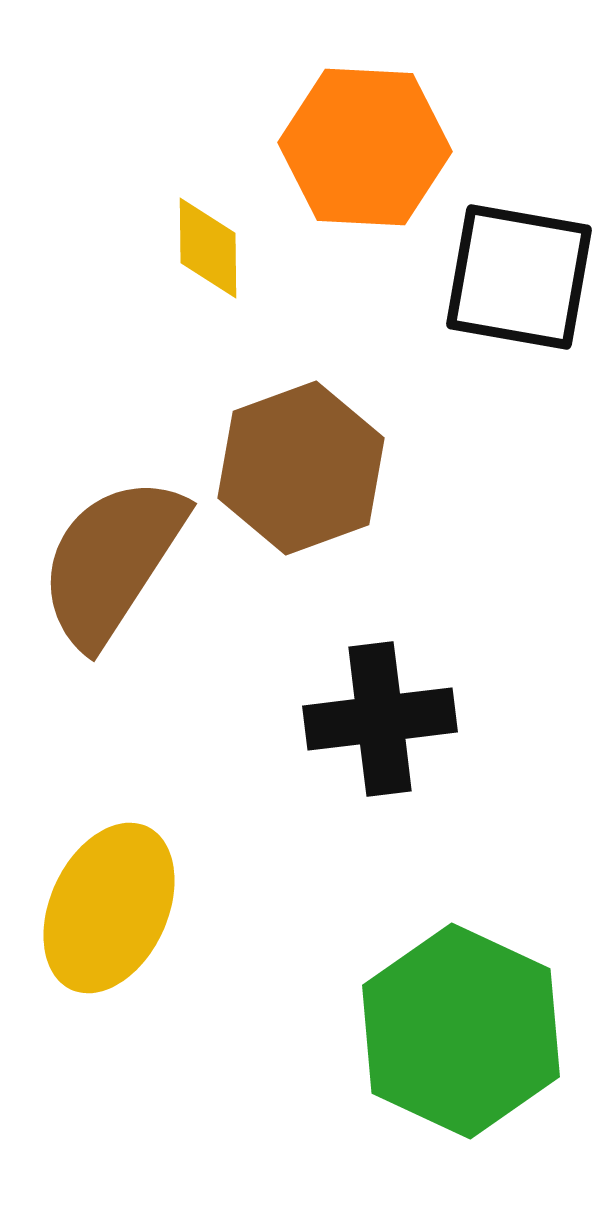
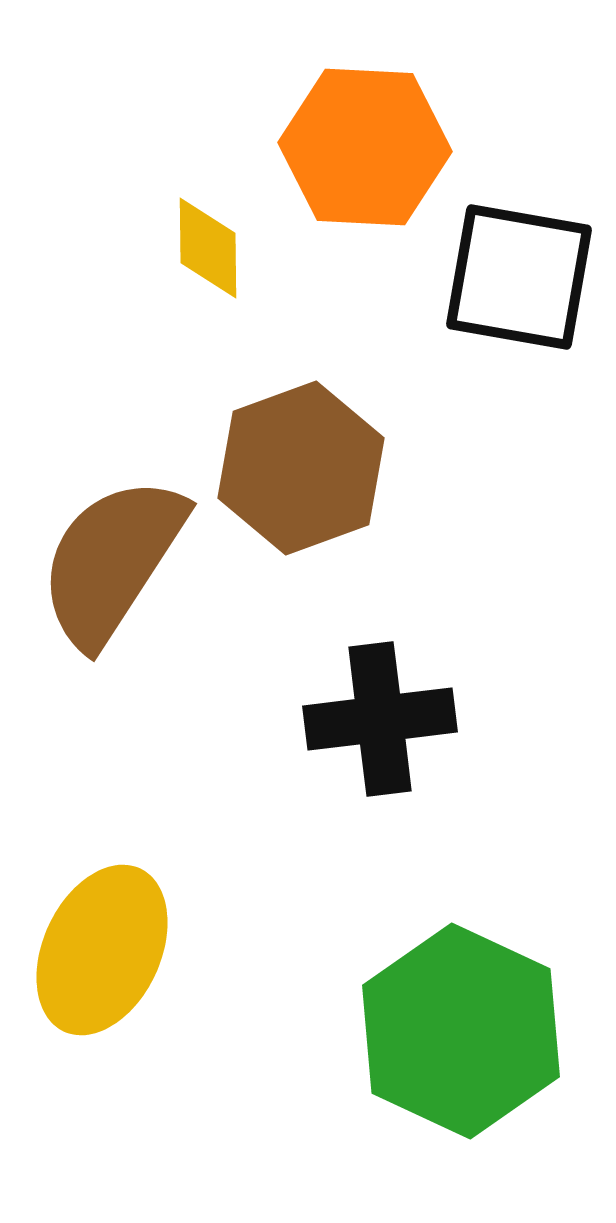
yellow ellipse: moved 7 px left, 42 px down
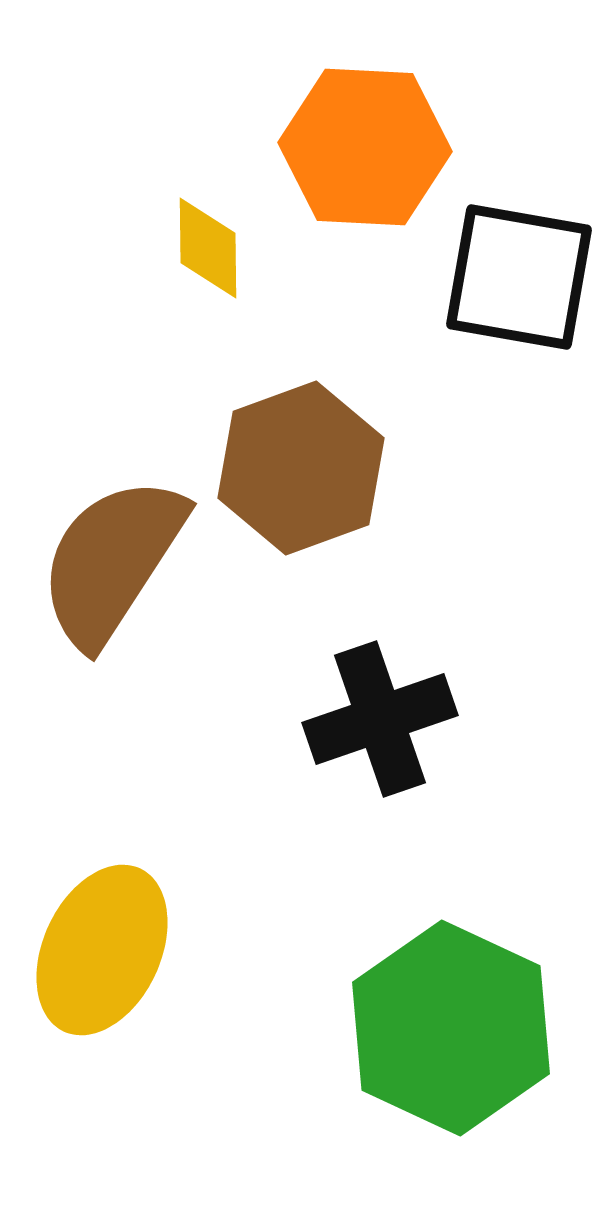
black cross: rotated 12 degrees counterclockwise
green hexagon: moved 10 px left, 3 px up
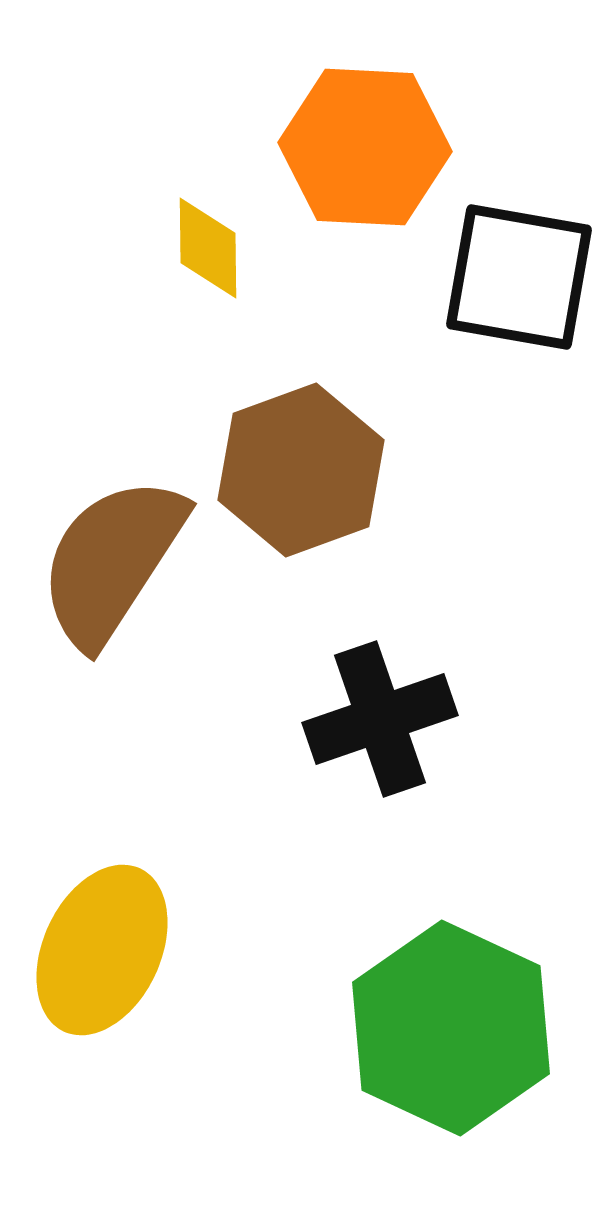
brown hexagon: moved 2 px down
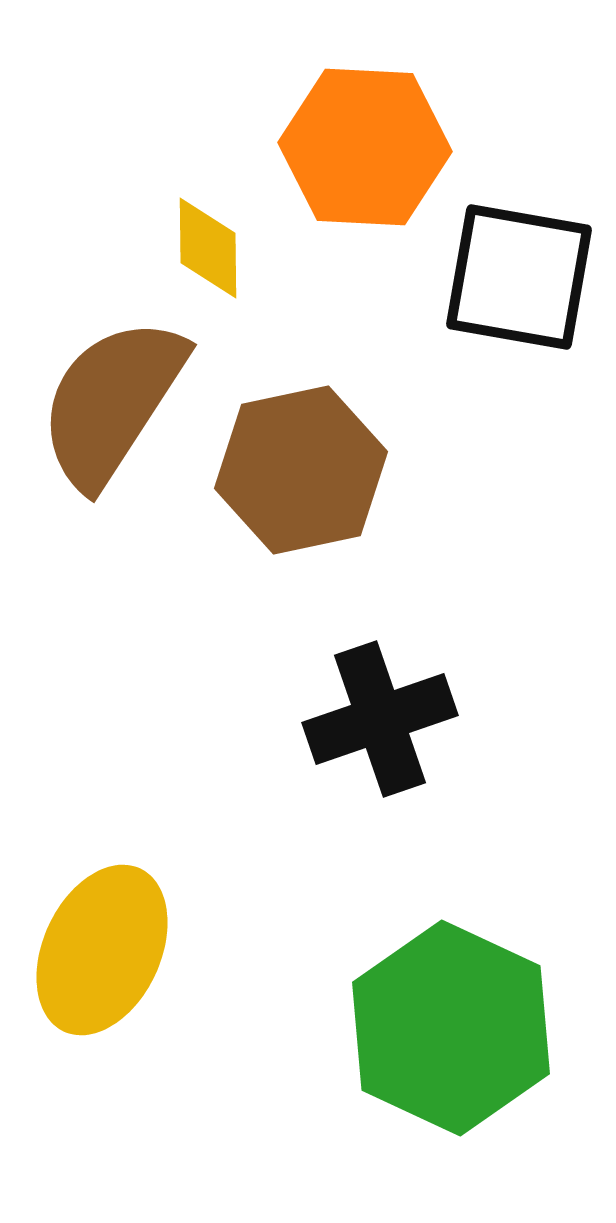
brown hexagon: rotated 8 degrees clockwise
brown semicircle: moved 159 px up
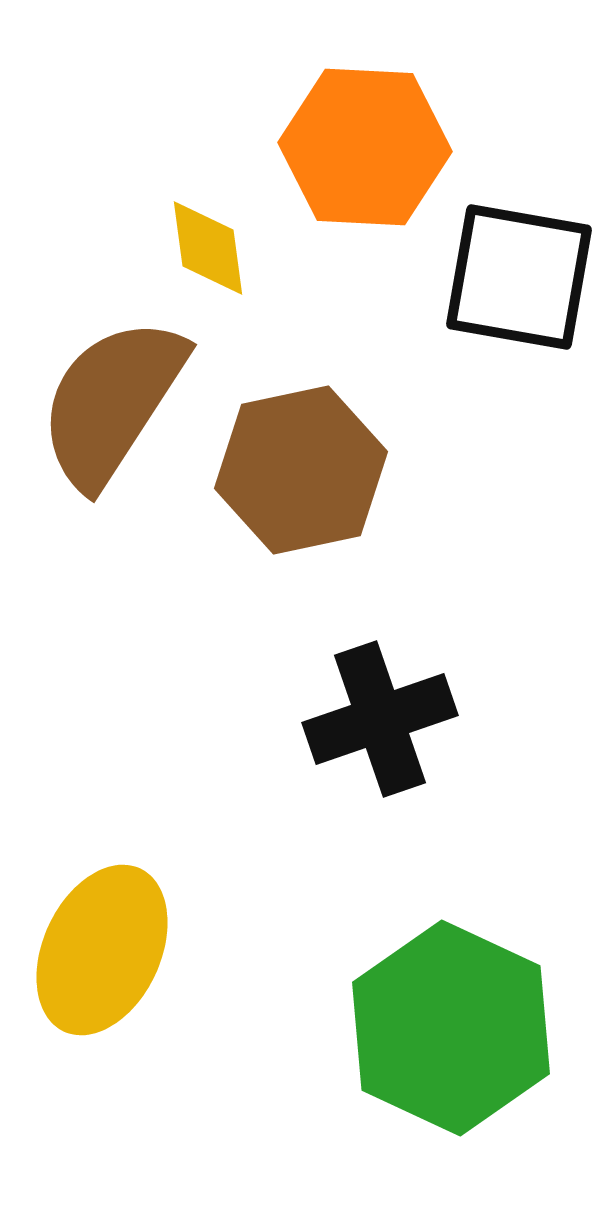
yellow diamond: rotated 7 degrees counterclockwise
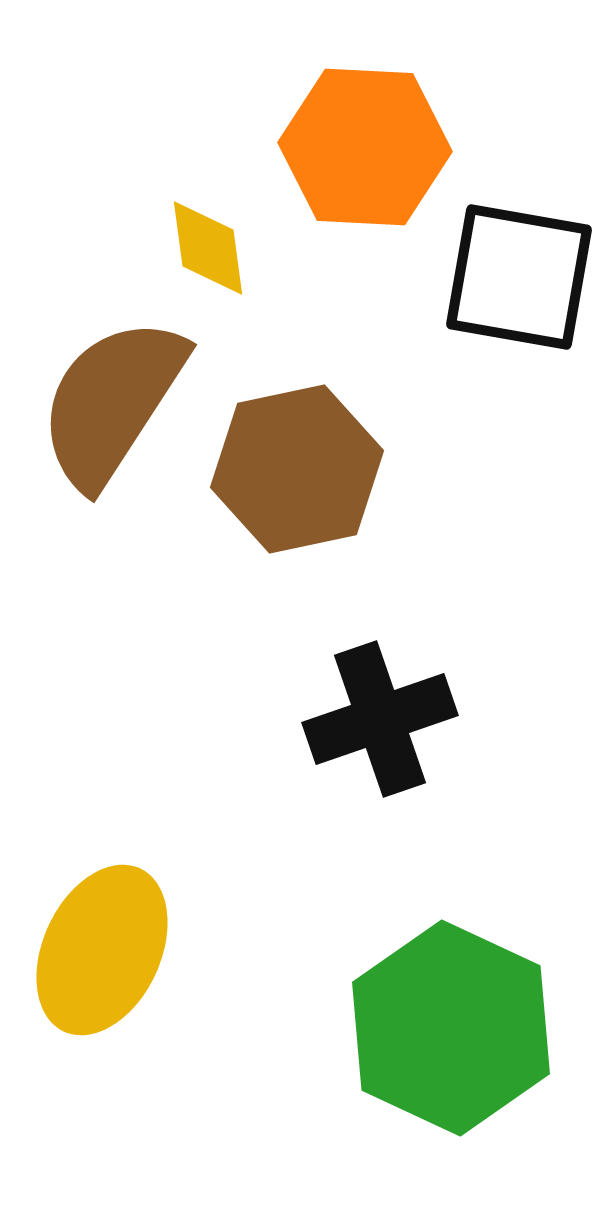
brown hexagon: moved 4 px left, 1 px up
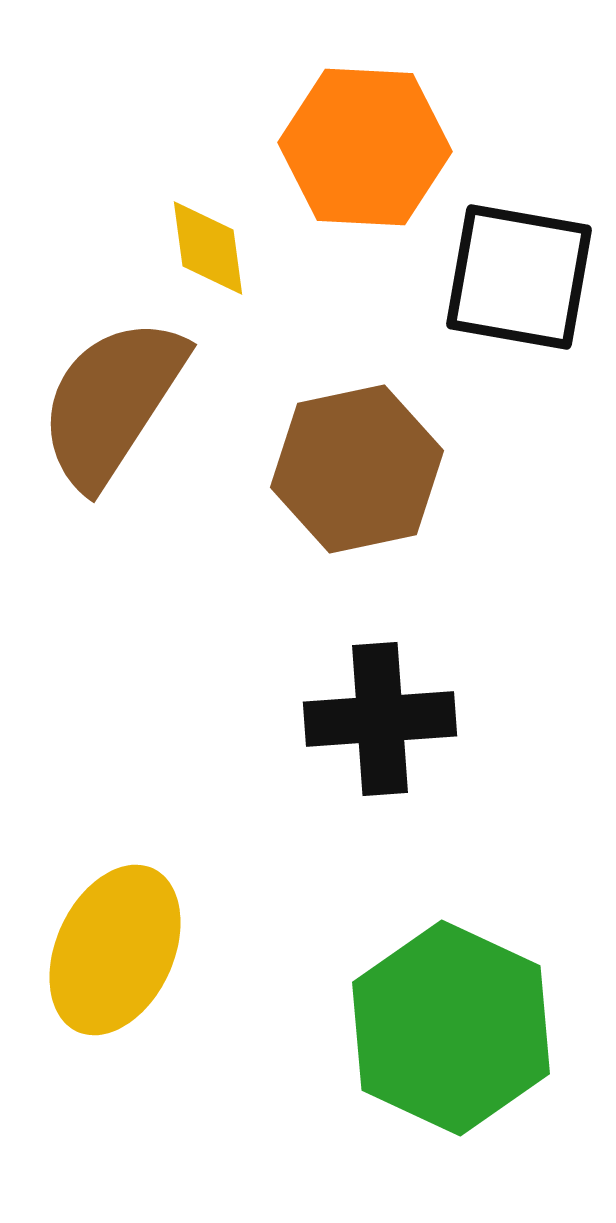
brown hexagon: moved 60 px right
black cross: rotated 15 degrees clockwise
yellow ellipse: moved 13 px right
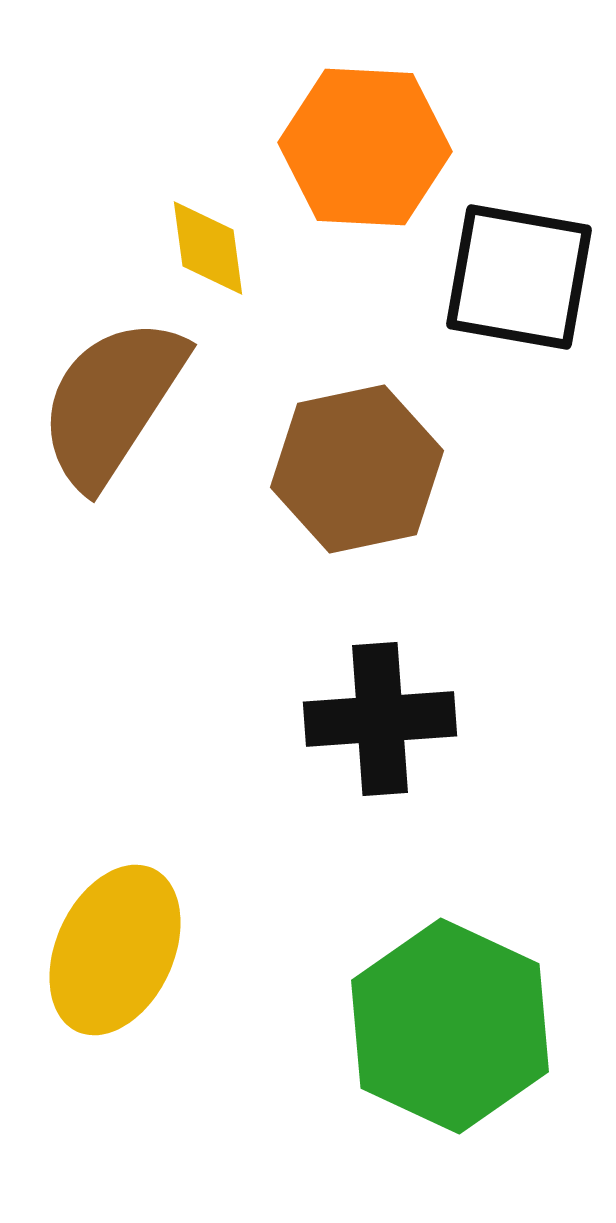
green hexagon: moved 1 px left, 2 px up
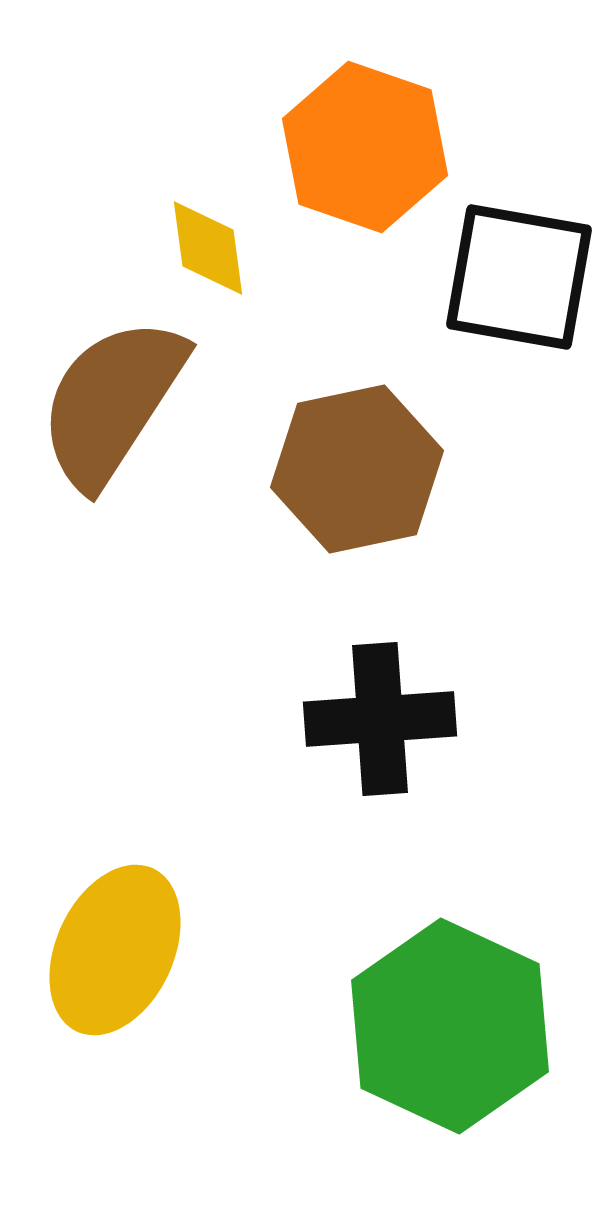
orange hexagon: rotated 16 degrees clockwise
